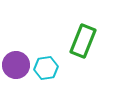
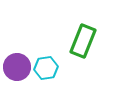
purple circle: moved 1 px right, 2 px down
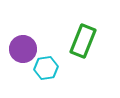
purple circle: moved 6 px right, 18 px up
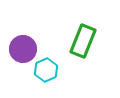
cyan hexagon: moved 2 px down; rotated 15 degrees counterclockwise
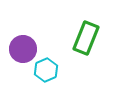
green rectangle: moved 3 px right, 3 px up
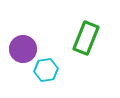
cyan hexagon: rotated 15 degrees clockwise
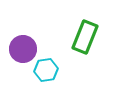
green rectangle: moved 1 px left, 1 px up
